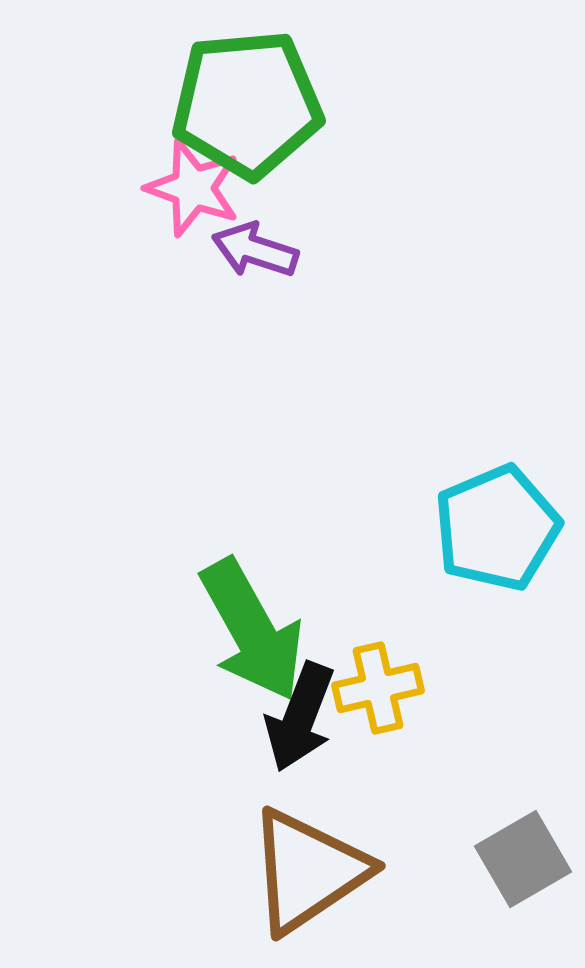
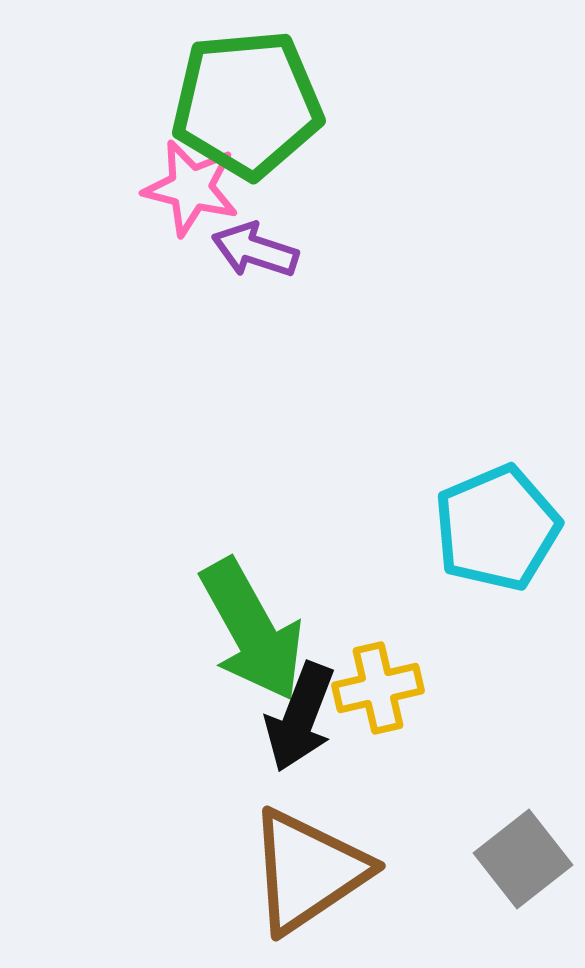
pink star: moved 2 px left; rotated 6 degrees counterclockwise
gray square: rotated 8 degrees counterclockwise
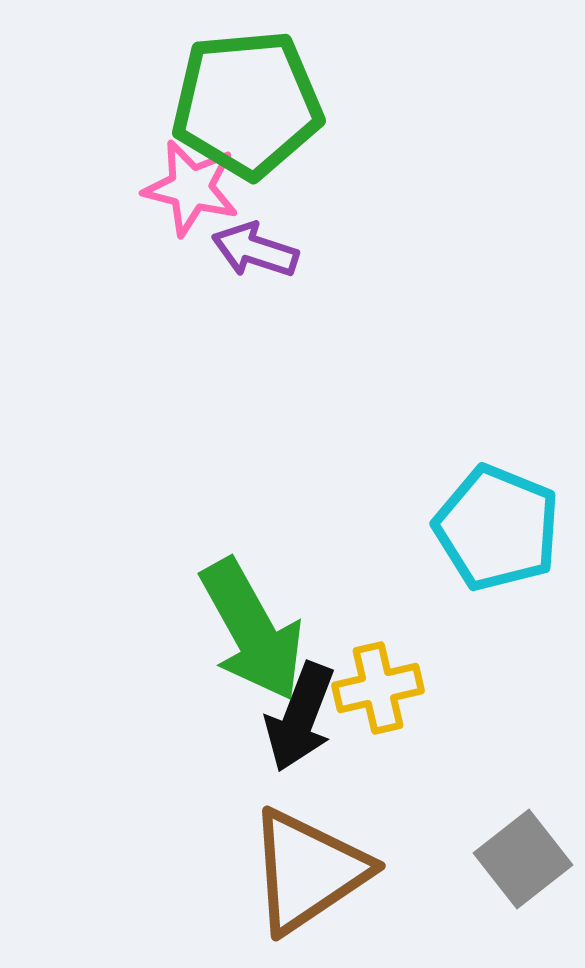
cyan pentagon: rotated 27 degrees counterclockwise
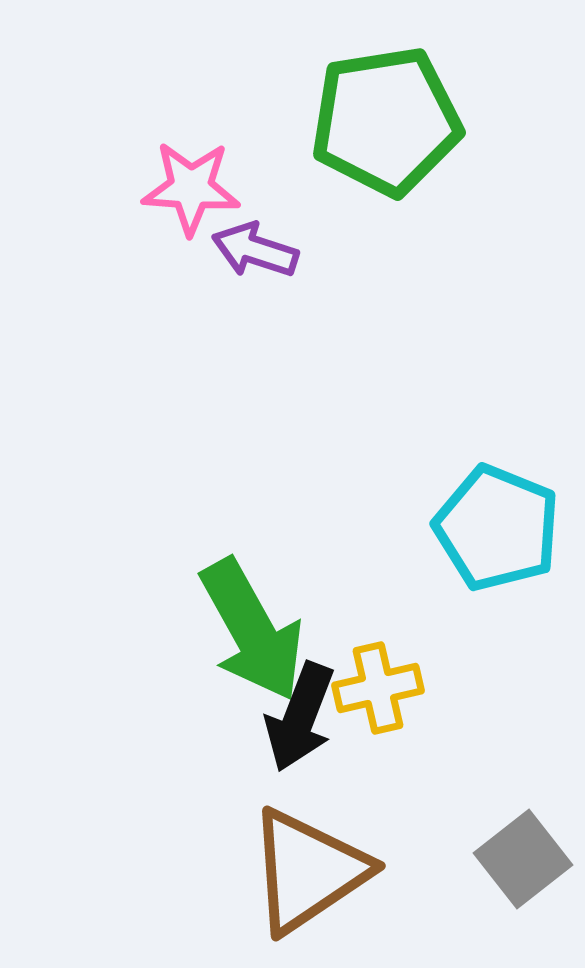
green pentagon: moved 139 px right, 17 px down; rotated 4 degrees counterclockwise
pink star: rotated 10 degrees counterclockwise
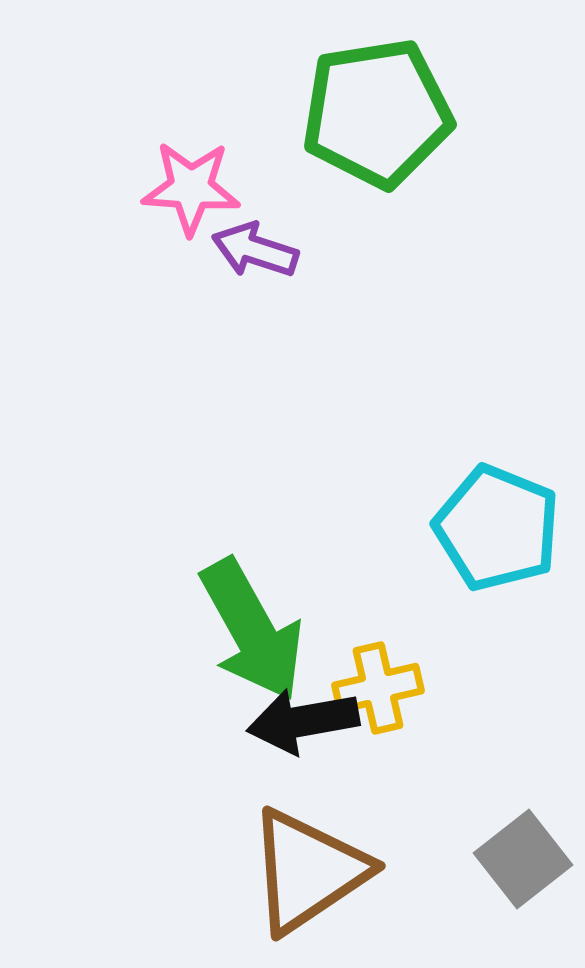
green pentagon: moved 9 px left, 8 px up
black arrow: moved 3 px right, 4 px down; rotated 59 degrees clockwise
